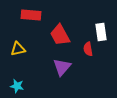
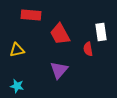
red trapezoid: moved 1 px up
yellow triangle: moved 1 px left, 1 px down
purple triangle: moved 3 px left, 3 px down
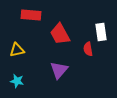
cyan star: moved 5 px up
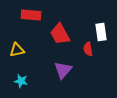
purple triangle: moved 4 px right
cyan star: moved 4 px right
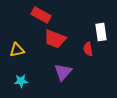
red rectangle: moved 10 px right; rotated 24 degrees clockwise
red trapezoid: moved 5 px left, 5 px down; rotated 40 degrees counterclockwise
purple triangle: moved 2 px down
cyan star: rotated 16 degrees counterclockwise
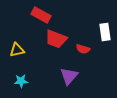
white rectangle: moved 4 px right
red trapezoid: moved 1 px right
red semicircle: moved 5 px left; rotated 64 degrees counterclockwise
purple triangle: moved 6 px right, 4 px down
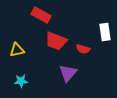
red trapezoid: moved 2 px down
purple triangle: moved 1 px left, 3 px up
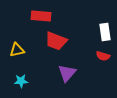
red rectangle: moved 1 px down; rotated 24 degrees counterclockwise
red semicircle: moved 20 px right, 7 px down
purple triangle: moved 1 px left
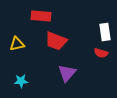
yellow triangle: moved 6 px up
red semicircle: moved 2 px left, 3 px up
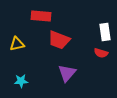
red trapezoid: moved 3 px right, 1 px up
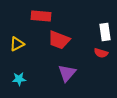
yellow triangle: rotated 14 degrees counterclockwise
cyan star: moved 2 px left, 2 px up
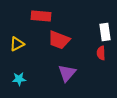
red semicircle: rotated 72 degrees clockwise
